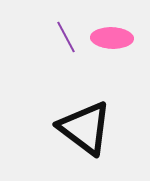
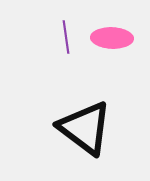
purple line: rotated 20 degrees clockwise
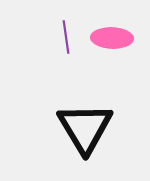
black triangle: rotated 22 degrees clockwise
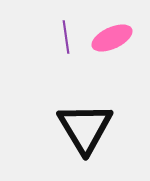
pink ellipse: rotated 27 degrees counterclockwise
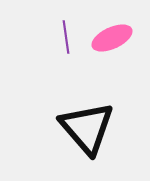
black triangle: moved 2 px right; rotated 10 degrees counterclockwise
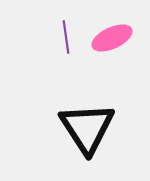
black triangle: rotated 8 degrees clockwise
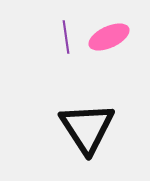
pink ellipse: moved 3 px left, 1 px up
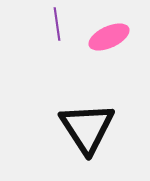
purple line: moved 9 px left, 13 px up
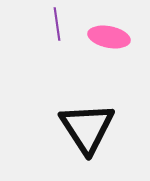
pink ellipse: rotated 36 degrees clockwise
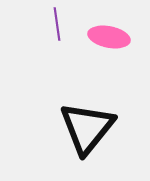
black triangle: rotated 12 degrees clockwise
